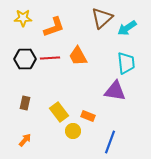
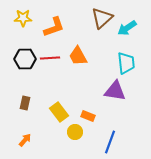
yellow circle: moved 2 px right, 1 px down
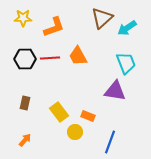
cyan trapezoid: rotated 15 degrees counterclockwise
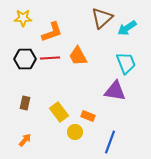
orange L-shape: moved 2 px left, 5 px down
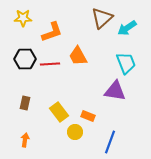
red line: moved 6 px down
orange arrow: rotated 32 degrees counterclockwise
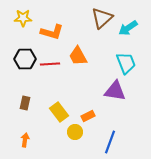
cyan arrow: moved 1 px right
orange L-shape: rotated 35 degrees clockwise
orange rectangle: rotated 48 degrees counterclockwise
